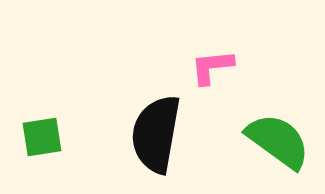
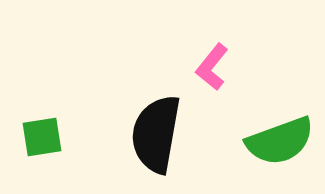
pink L-shape: rotated 45 degrees counterclockwise
green semicircle: moved 2 px right; rotated 124 degrees clockwise
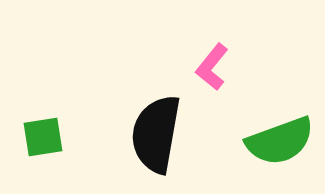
green square: moved 1 px right
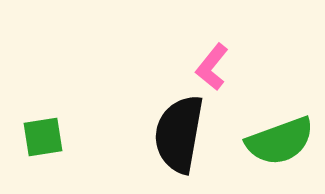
black semicircle: moved 23 px right
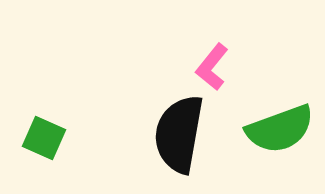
green square: moved 1 px right, 1 px down; rotated 33 degrees clockwise
green semicircle: moved 12 px up
